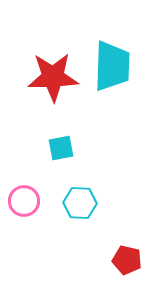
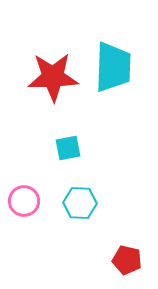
cyan trapezoid: moved 1 px right, 1 px down
cyan square: moved 7 px right
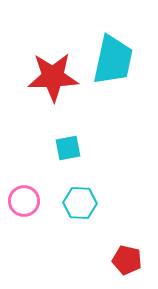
cyan trapezoid: moved 7 px up; rotated 10 degrees clockwise
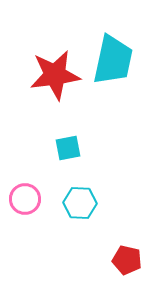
red star: moved 2 px right, 2 px up; rotated 6 degrees counterclockwise
pink circle: moved 1 px right, 2 px up
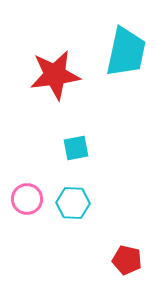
cyan trapezoid: moved 13 px right, 8 px up
cyan square: moved 8 px right
pink circle: moved 2 px right
cyan hexagon: moved 7 px left
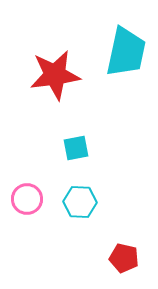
cyan hexagon: moved 7 px right, 1 px up
red pentagon: moved 3 px left, 2 px up
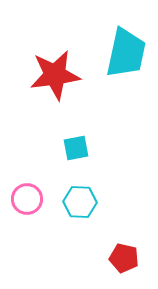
cyan trapezoid: moved 1 px down
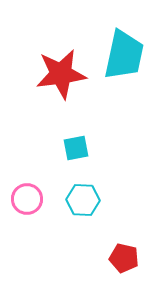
cyan trapezoid: moved 2 px left, 2 px down
red star: moved 6 px right, 1 px up
cyan hexagon: moved 3 px right, 2 px up
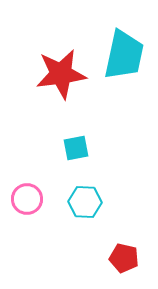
cyan hexagon: moved 2 px right, 2 px down
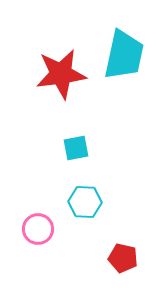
pink circle: moved 11 px right, 30 px down
red pentagon: moved 1 px left
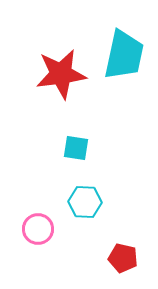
cyan square: rotated 20 degrees clockwise
